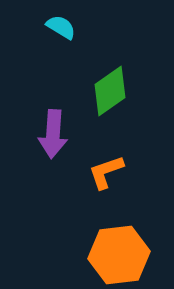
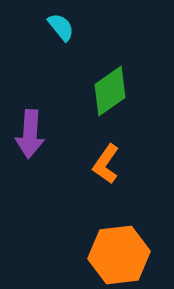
cyan semicircle: rotated 20 degrees clockwise
purple arrow: moved 23 px left
orange L-shape: moved 8 px up; rotated 36 degrees counterclockwise
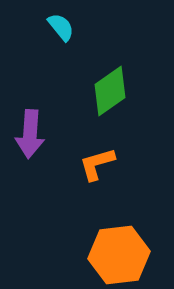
orange L-shape: moved 9 px left; rotated 39 degrees clockwise
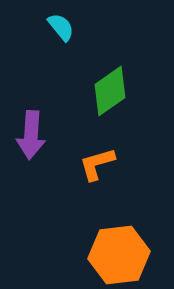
purple arrow: moved 1 px right, 1 px down
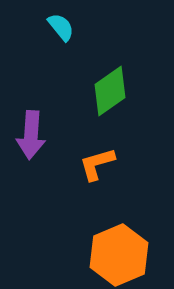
orange hexagon: rotated 16 degrees counterclockwise
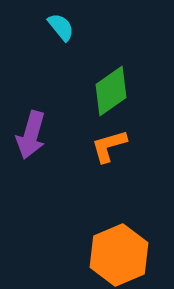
green diamond: moved 1 px right
purple arrow: rotated 12 degrees clockwise
orange L-shape: moved 12 px right, 18 px up
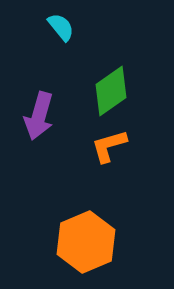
purple arrow: moved 8 px right, 19 px up
orange hexagon: moved 33 px left, 13 px up
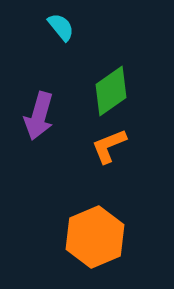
orange L-shape: rotated 6 degrees counterclockwise
orange hexagon: moved 9 px right, 5 px up
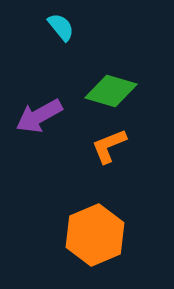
green diamond: rotated 51 degrees clockwise
purple arrow: rotated 45 degrees clockwise
orange hexagon: moved 2 px up
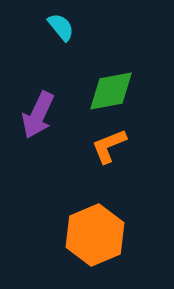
green diamond: rotated 27 degrees counterclockwise
purple arrow: moved 1 px left, 1 px up; rotated 36 degrees counterclockwise
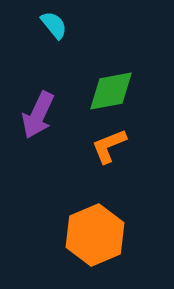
cyan semicircle: moved 7 px left, 2 px up
